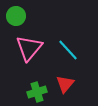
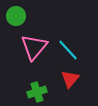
pink triangle: moved 5 px right, 1 px up
red triangle: moved 5 px right, 5 px up
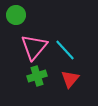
green circle: moved 1 px up
cyan line: moved 3 px left
green cross: moved 16 px up
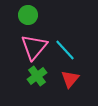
green circle: moved 12 px right
green cross: rotated 18 degrees counterclockwise
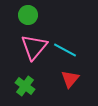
cyan line: rotated 20 degrees counterclockwise
green cross: moved 12 px left, 10 px down; rotated 18 degrees counterclockwise
